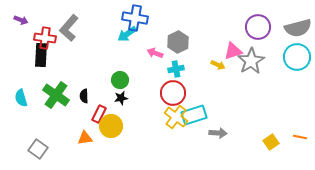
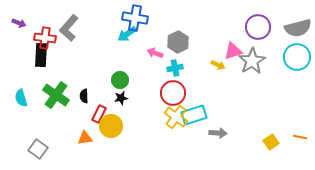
purple arrow: moved 2 px left, 3 px down
gray star: moved 1 px right
cyan cross: moved 1 px left, 1 px up
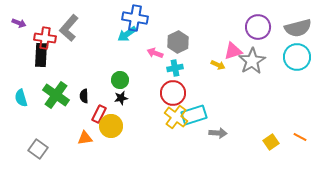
orange line: rotated 16 degrees clockwise
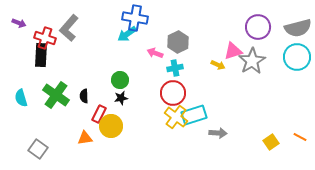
red cross: rotated 10 degrees clockwise
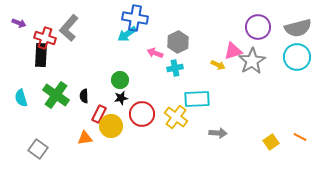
red circle: moved 31 px left, 21 px down
cyan rectangle: moved 3 px right, 16 px up; rotated 15 degrees clockwise
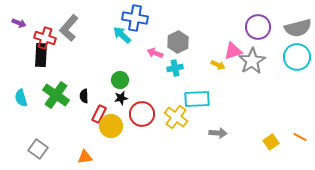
cyan arrow: moved 5 px left, 1 px down; rotated 78 degrees clockwise
orange triangle: moved 19 px down
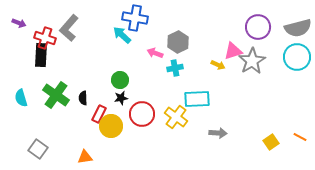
black semicircle: moved 1 px left, 2 px down
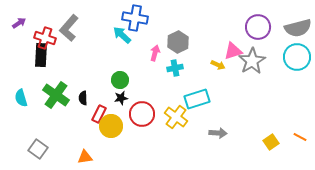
purple arrow: rotated 56 degrees counterclockwise
pink arrow: rotated 84 degrees clockwise
cyan rectangle: rotated 15 degrees counterclockwise
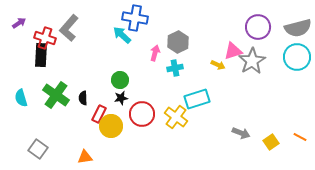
gray arrow: moved 23 px right; rotated 18 degrees clockwise
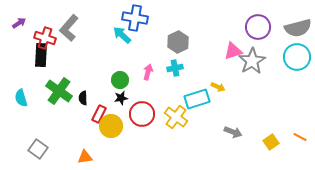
pink arrow: moved 7 px left, 19 px down
yellow arrow: moved 22 px down
green cross: moved 3 px right, 4 px up
gray arrow: moved 8 px left, 1 px up
